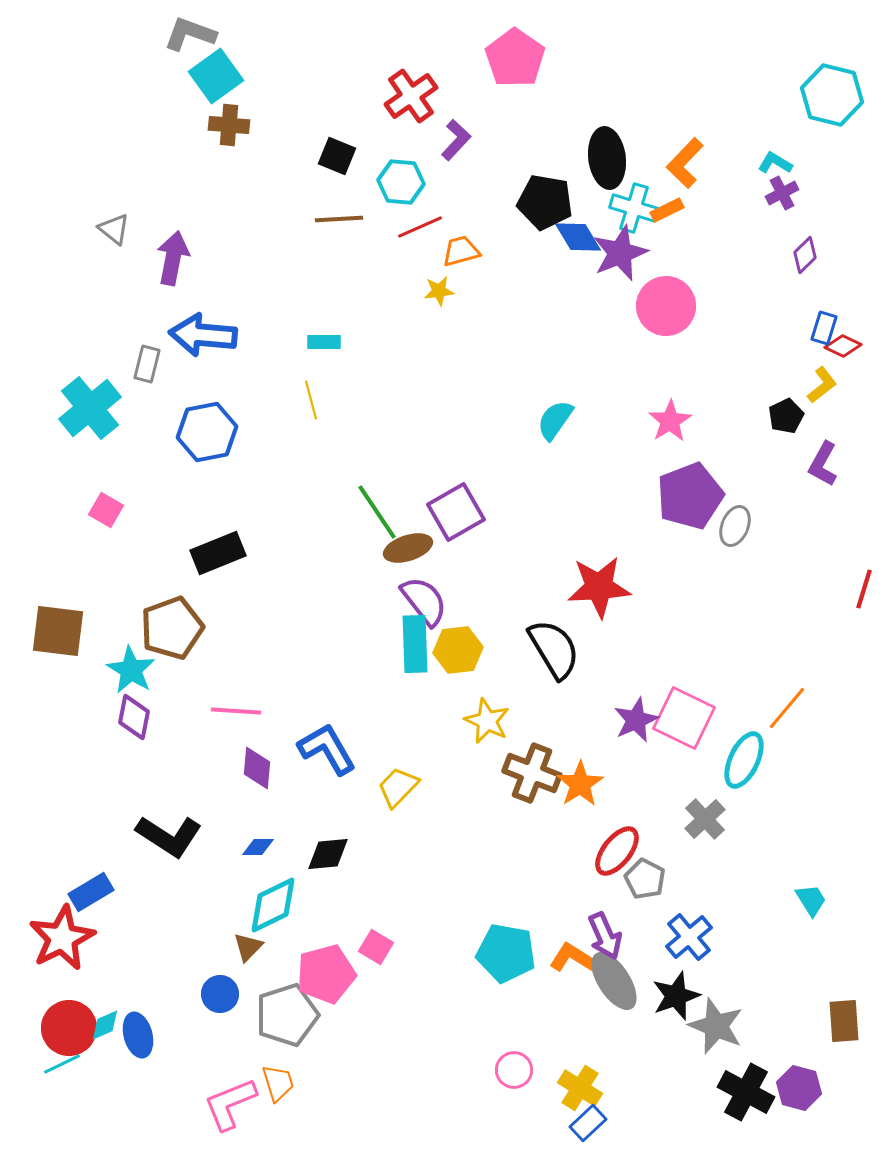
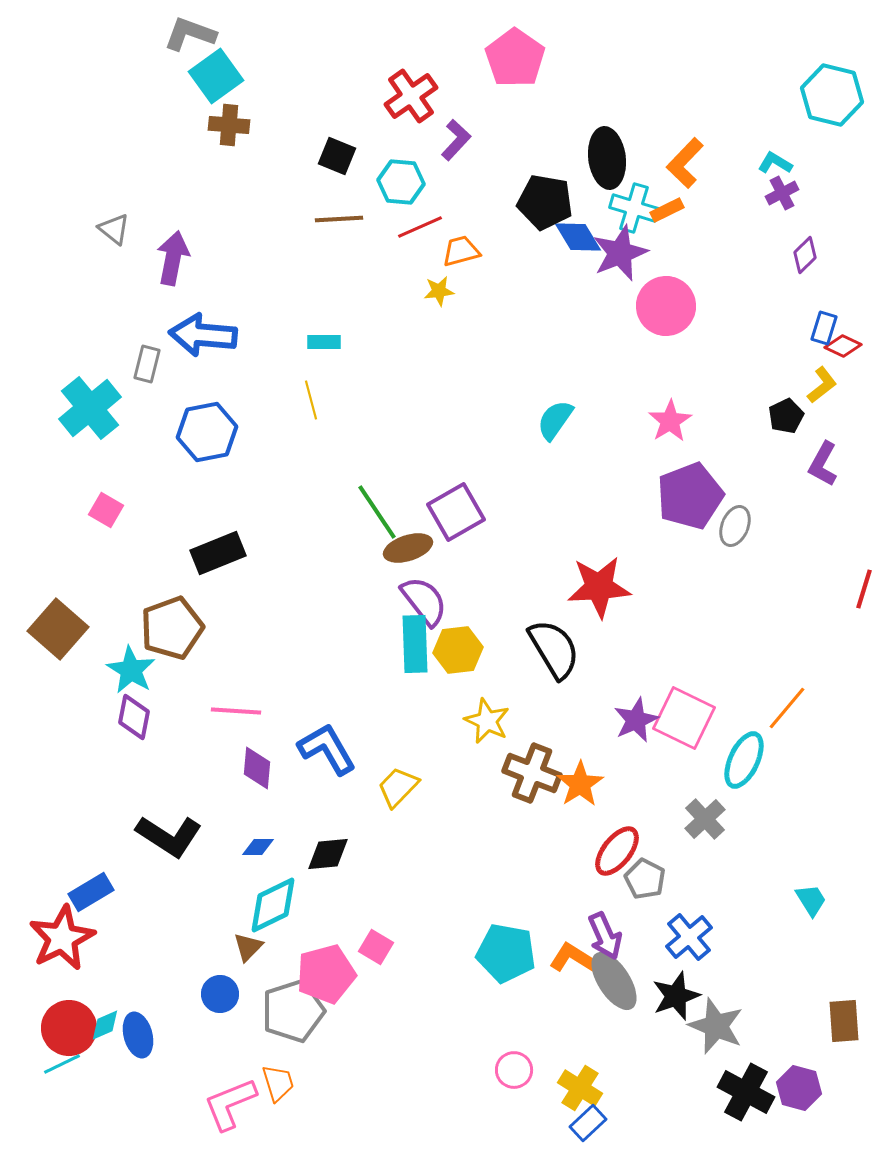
brown square at (58, 631): moved 2 px up; rotated 34 degrees clockwise
gray pentagon at (287, 1015): moved 6 px right, 4 px up
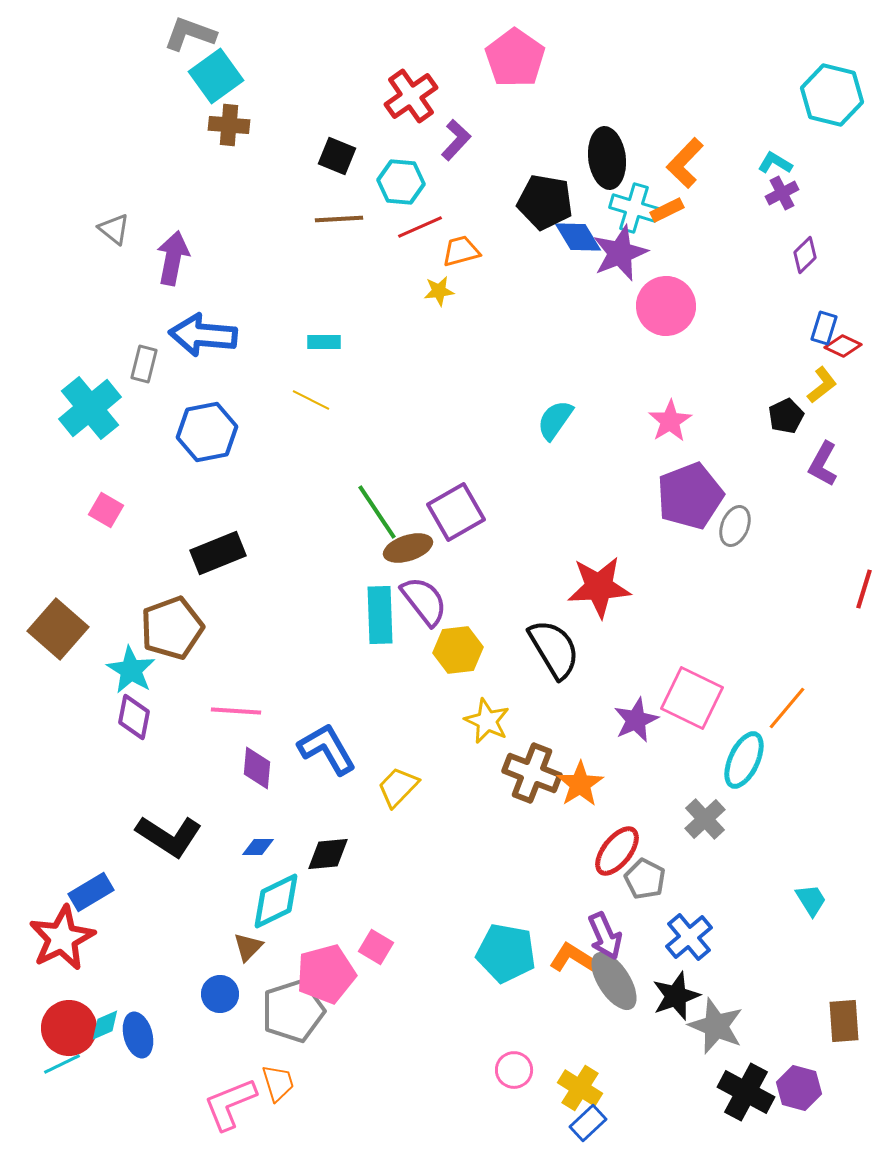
gray rectangle at (147, 364): moved 3 px left
yellow line at (311, 400): rotated 48 degrees counterclockwise
cyan rectangle at (415, 644): moved 35 px left, 29 px up
pink square at (684, 718): moved 8 px right, 20 px up
cyan diamond at (273, 905): moved 3 px right, 4 px up
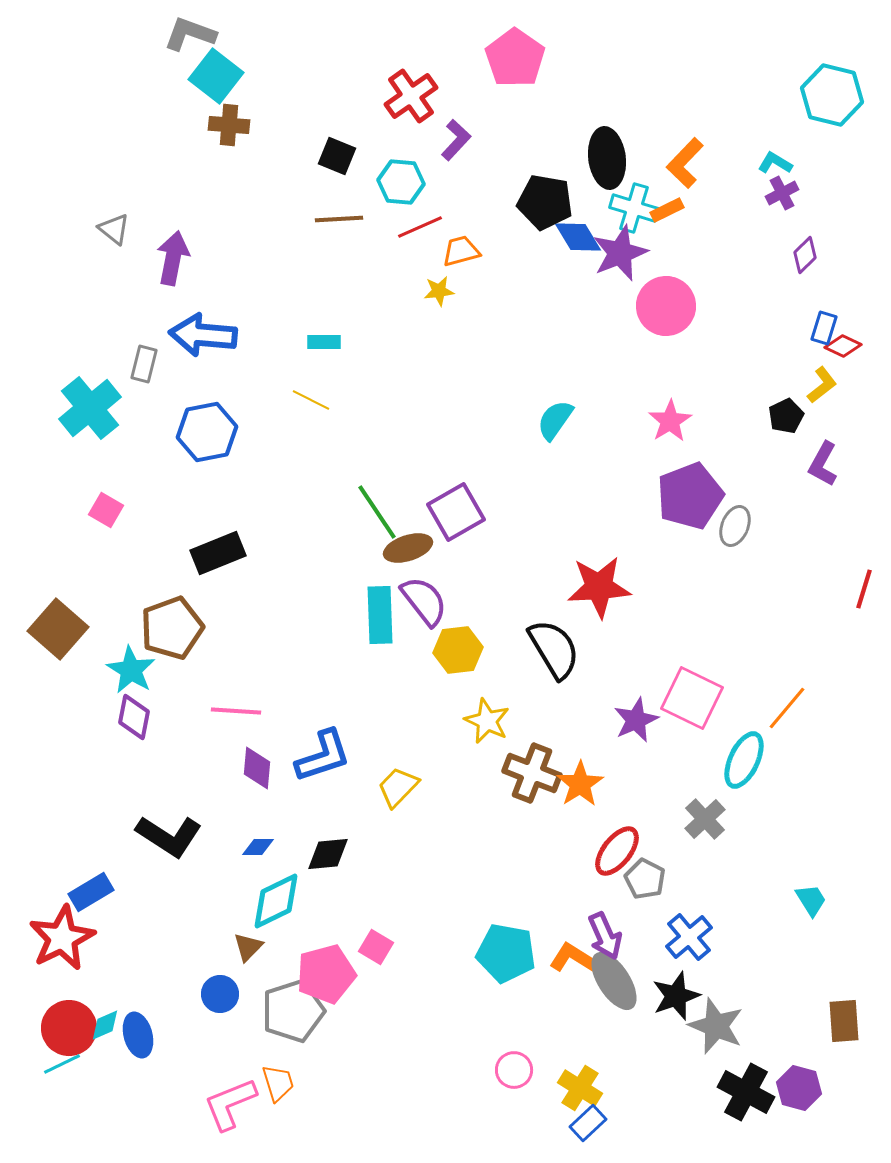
cyan square at (216, 76): rotated 16 degrees counterclockwise
blue L-shape at (327, 749): moved 4 px left, 7 px down; rotated 102 degrees clockwise
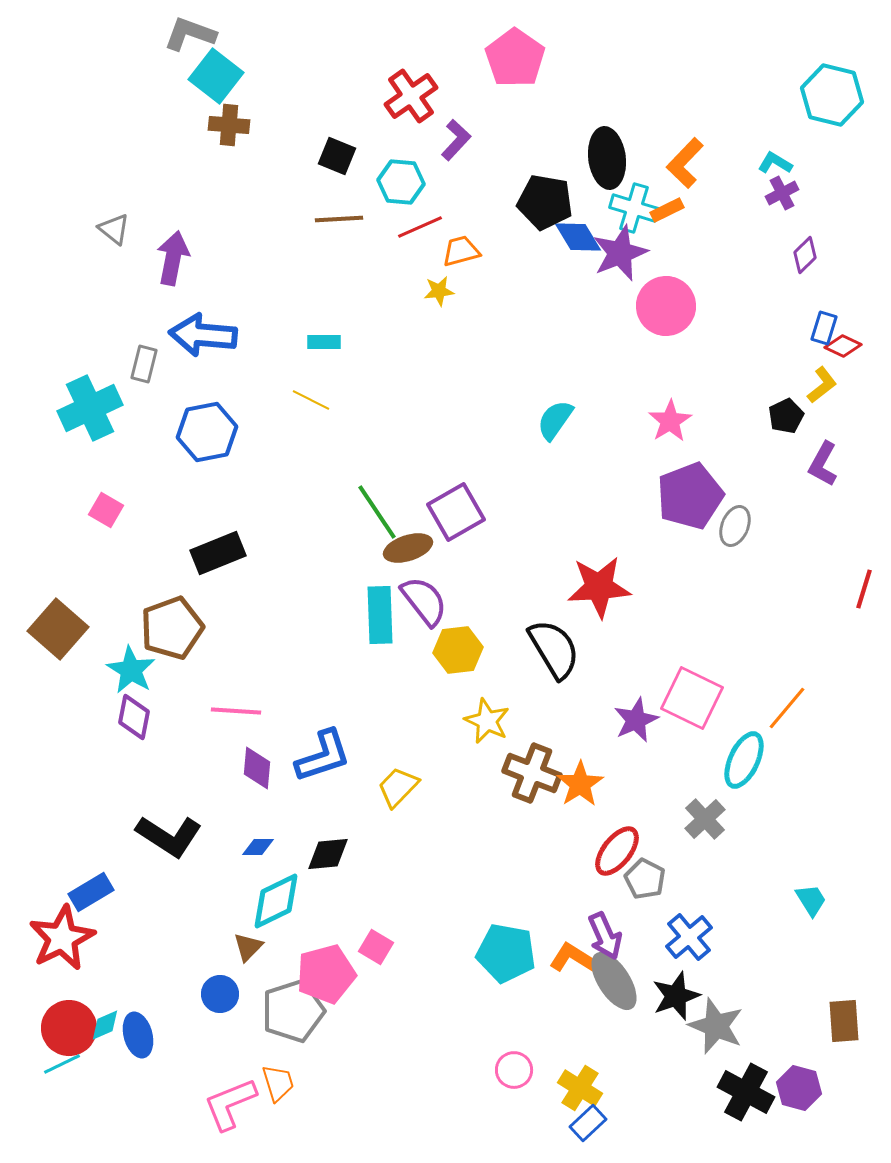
cyan cross at (90, 408): rotated 14 degrees clockwise
